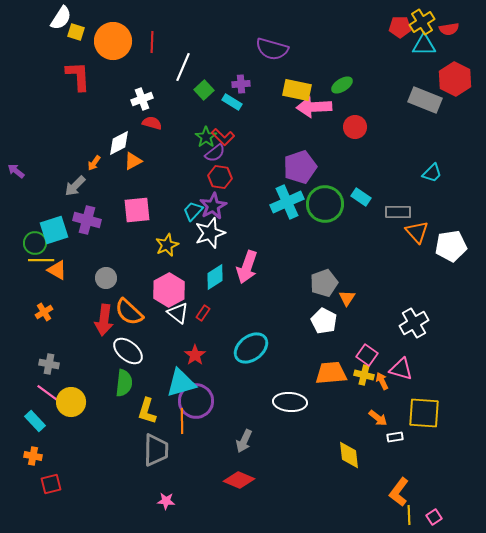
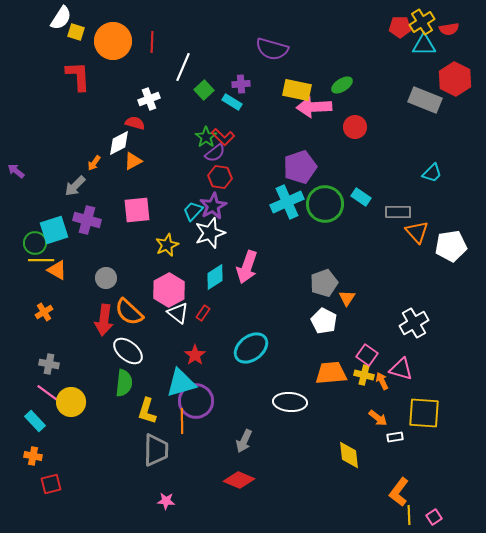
white cross at (142, 99): moved 7 px right
red semicircle at (152, 123): moved 17 px left
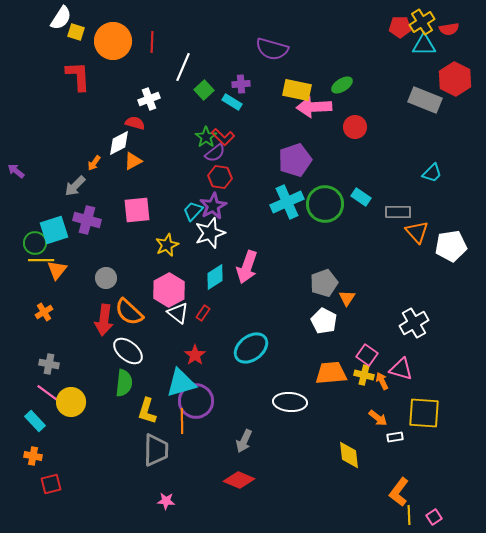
purple pentagon at (300, 167): moved 5 px left, 7 px up
orange triangle at (57, 270): rotated 40 degrees clockwise
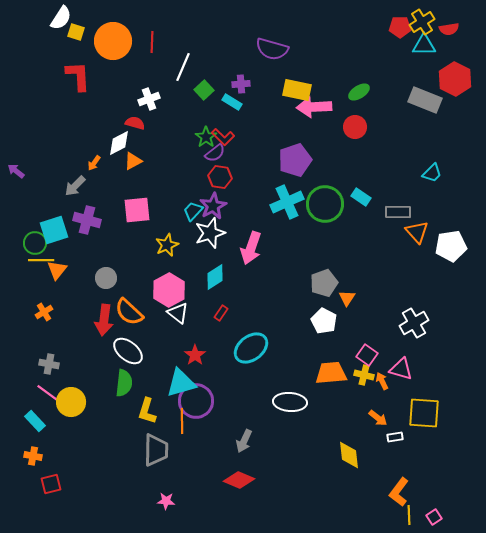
green ellipse at (342, 85): moved 17 px right, 7 px down
pink arrow at (247, 267): moved 4 px right, 19 px up
red rectangle at (203, 313): moved 18 px right
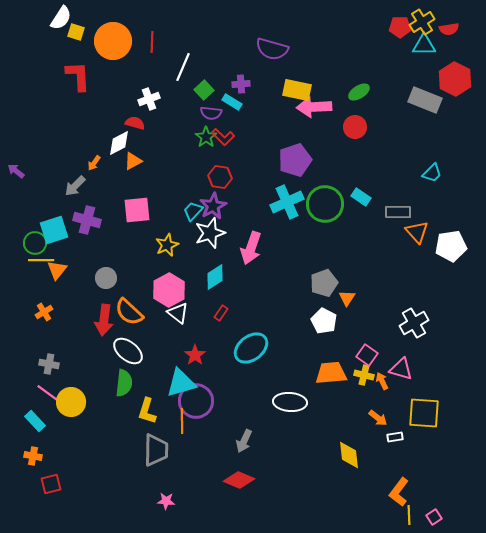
purple semicircle at (215, 153): moved 4 px left, 40 px up; rotated 45 degrees clockwise
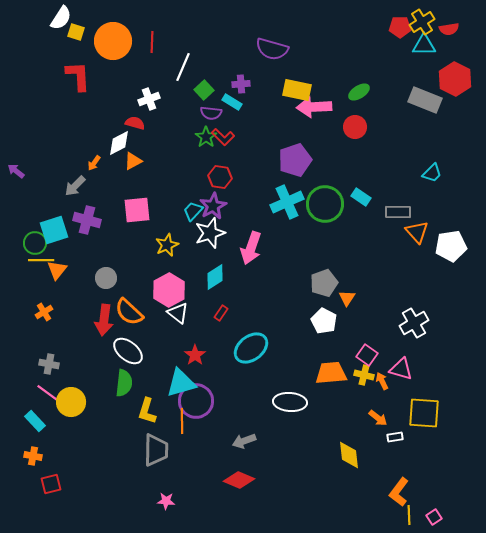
gray arrow at (244, 441): rotated 45 degrees clockwise
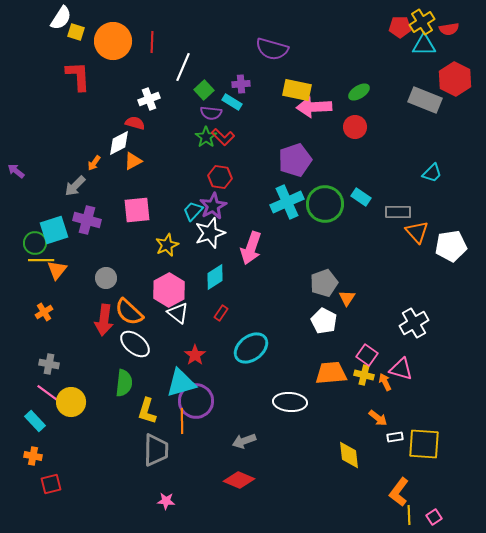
white ellipse at (128, 351): moved 7 px right, 7 px up
orange arrow at (382, 381): moved 3 px right, 1 px down
yellow square at (424, 413): moved 31 px down
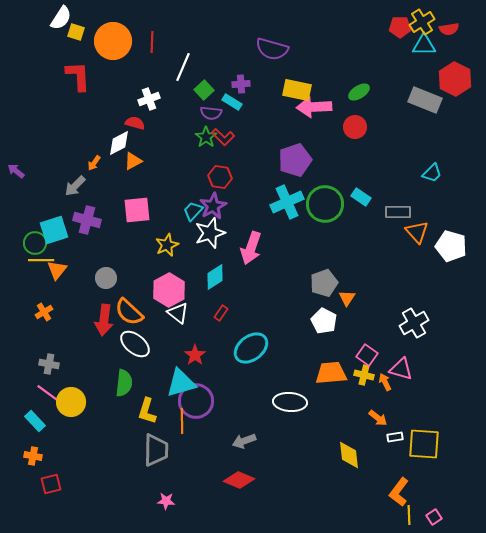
white pentagon at (451, 246): rotated 24 degrees clockwise
